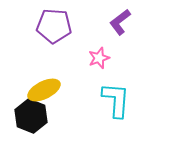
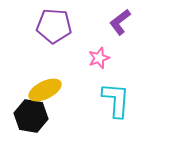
yellow ellipse: moved 1 px right
black hexagon: rotated 12 degrees counterclockwise
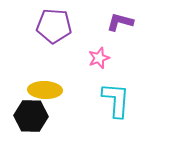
purple L-shape: rotated 52 degrees clockwise
yellow ellipse: rotated 28 degrees clockwise
black hexagon: rotated 8 degrees counterclockwise
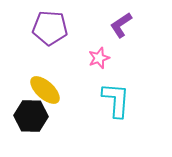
purple L-shape: moved 1 px right, 3 px down; rotated 48 degrees counterclockwise
purple pentagon: moved 4 px left, 2 px down
yellow ellipse: rotated 40 degrees clockwise
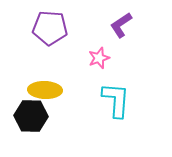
yellow ellipse: rotated 40 degrees counterclockwise
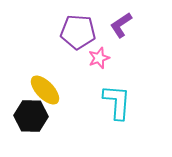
purple pentagon: moved 28 px right, 4 px down
yellow ellipse: rotated 44 degrees clockwise
cyan L-shape: moved 1 px right, 2 px down
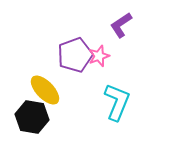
purple pentagon: moved 3 px left, 23 px down; rotated 24 degrees counterclockwise
pink star: moved 2 px up
cyan L-shape: rotated 18 degrees clockwise
black hexagon: moved 1 px right, 1 px down; rotated 8 degrees clockwise
